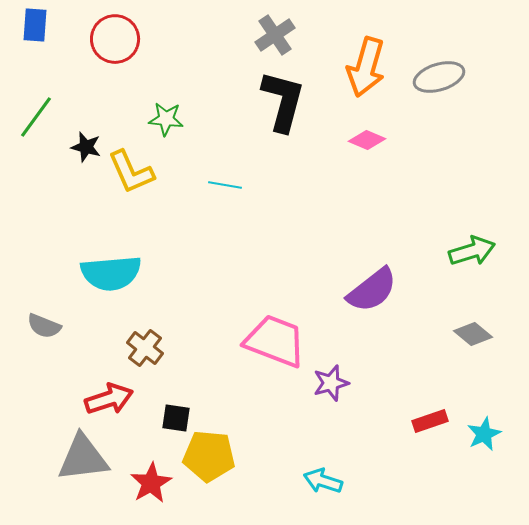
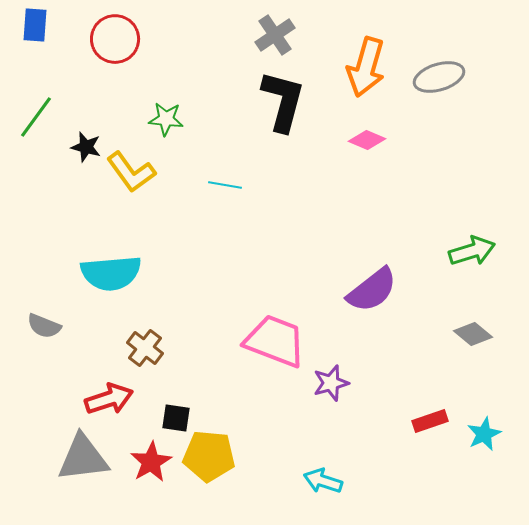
yellow L-shape: rotated 12 degrees counterclockwise
red star: moved 21 px up
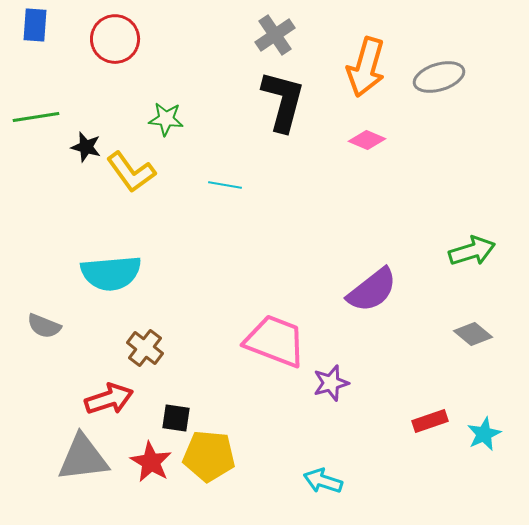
green line: rotated 45 degrees clockwise
red star: rotated 12 degrees counterclockwise
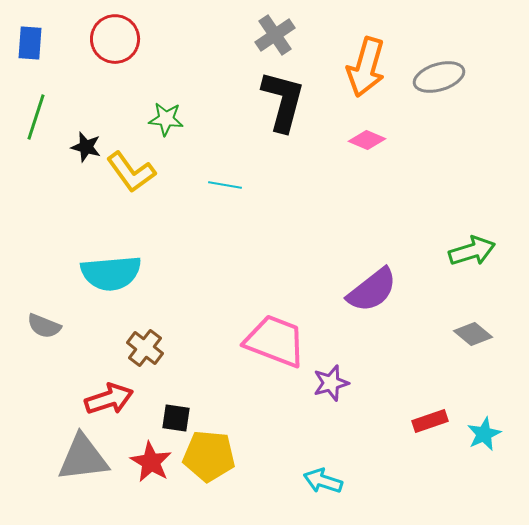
blue rectangle: moved 5 px left, 18 px down
green line: rotated 63 degrees counterclockwise
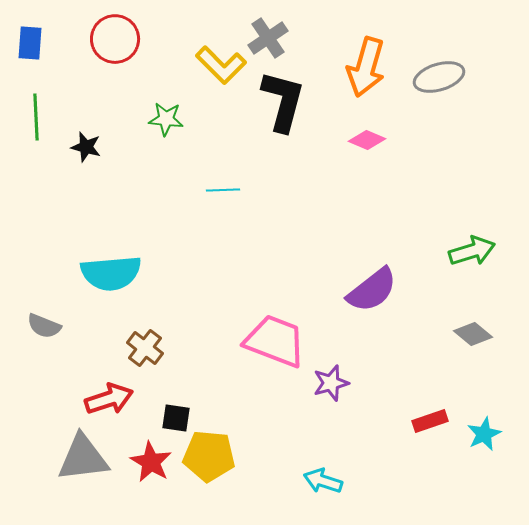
gray cross: moved 7 px left, 3 px down
green line: rotated 21 degrees counterclockwise
yellow L-shape: moved 90 px right, 107 px up; rotated 9 degrees counterclockwise
cyan line: moved 2 px left, 5 px down; rotated 12 degrees counterclockwise
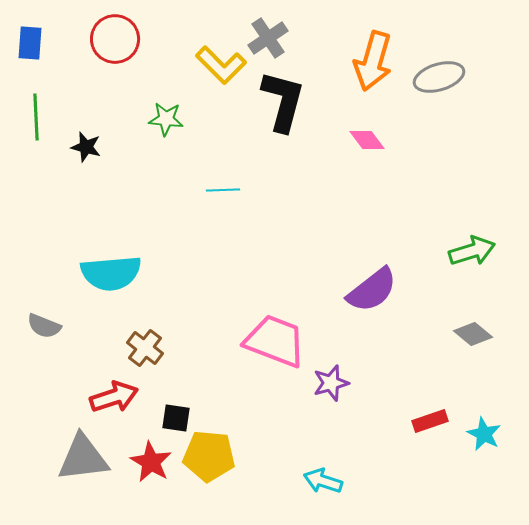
orange arrow: moved 7 px right, 6 px up
pink diamond: rotated 30 degrees clockwise
red arrow: moved 5 px right, 2 px up
cyan star: rotated 20 degrees counterclockwise
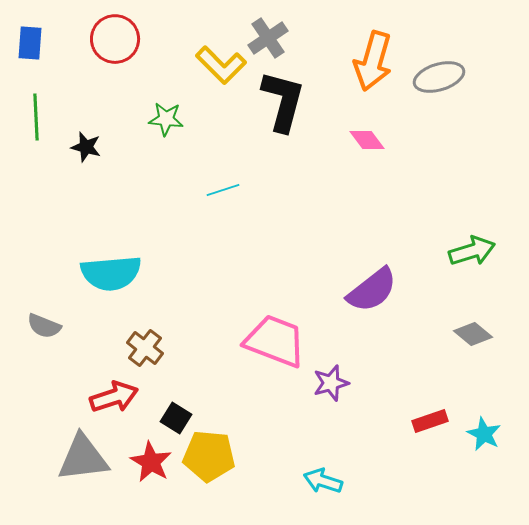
cyan line: rotated 16 degrees counterclockwise
black square: rotated 24 degrees clockwise
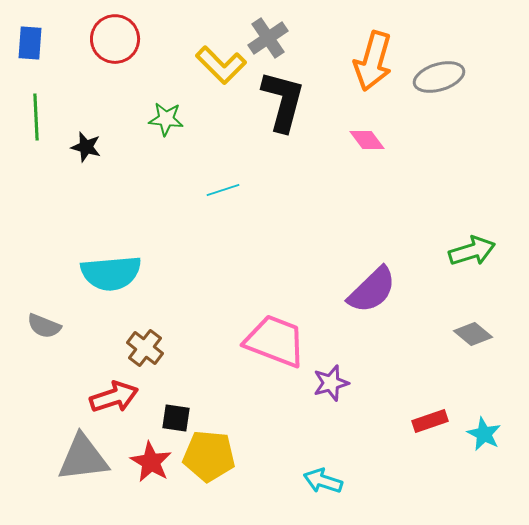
purple semicircle: rotated 6 degrees counterclockwise
black square: rotated 24 degrees counterclockwise
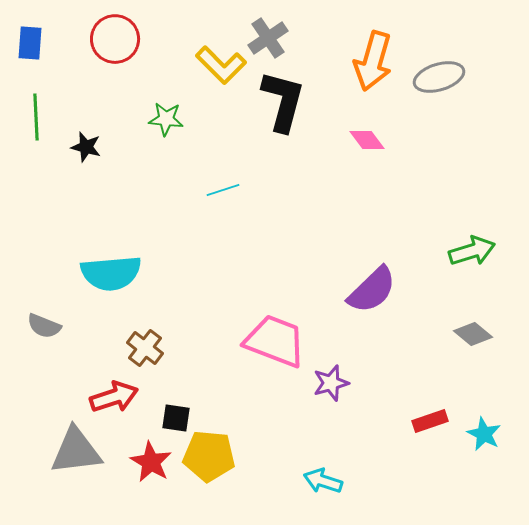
gray triangle: moved 7 px left, 7 px up
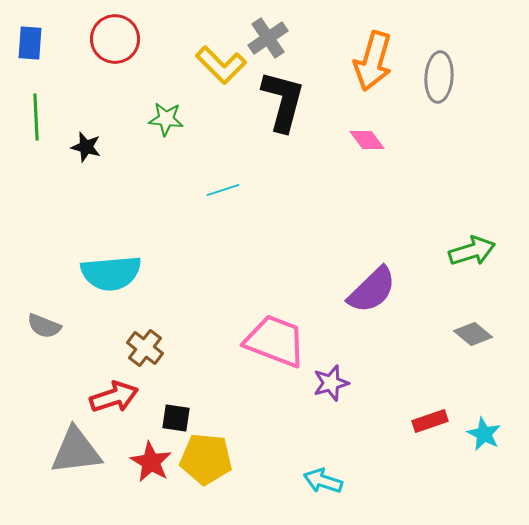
gray ellipse: rotated 69 degrees counterclockwise
yellow pentagon: moved 3 px left, 3 px down
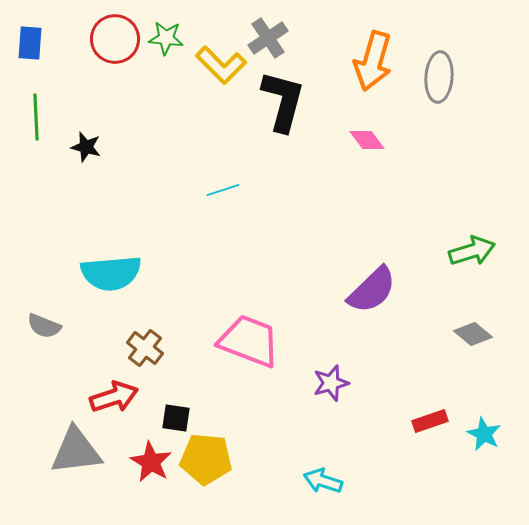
green star: moved 81 px up
pink trapezoid: moved 26 px left
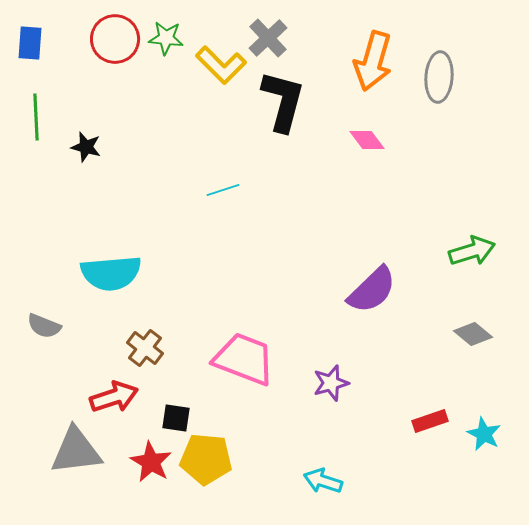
gray cross: rotated 9 degrees counterclockwise
pink trapezoid: moved 5 px left, 18 px down
